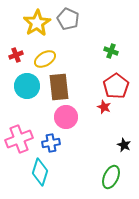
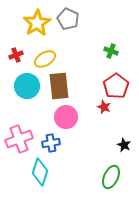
brown rectangle: moved 1 px up
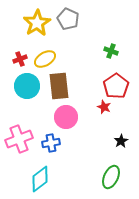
red cross: moved 4 px right, 4 px down
black star: moved 3 px left, 4 px up; rotated 16 degrees clockwise
cyan diamond: moved 7 px down; rotated 36 degrees clockwise
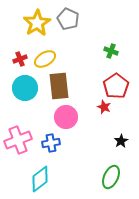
cyan circle: moved 2 px left, 2 px down
pink cross: moved 1 px left, 1 px down
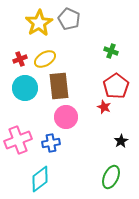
gray pentagon: moved 1 px right
yellow star: moved 2 px right
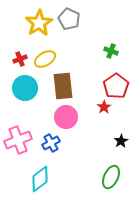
brown rectangle: moved 4 px right
red star: rotated 16 degrees clockwise
blue cross: rotated 18 degrees counterclockwise
